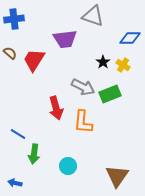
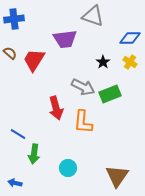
yellow cross: moved 7 px right, 3 px up
cyan circle: moved 2 px down
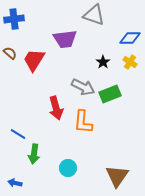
gray triangle: moved 1 px right, 1 px up
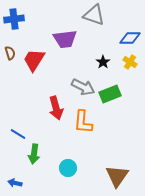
brown semicircle: rotated 32 degrees clockwise
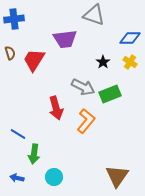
orange L-shape: moved 3 px right, 1 px up; rotated 145 degrees counterclockwise
cyan circle: moved 14 px left, 9 px down
blue arrow: moved 2 px right, 5 px up
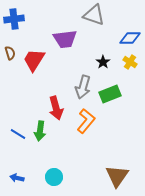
gray arrow: rotated 80 degrees clockwise
green arrow: moved 6 px right, 23 px up
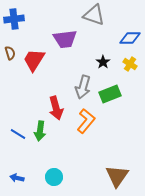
yellow cross: moved 2 px down
